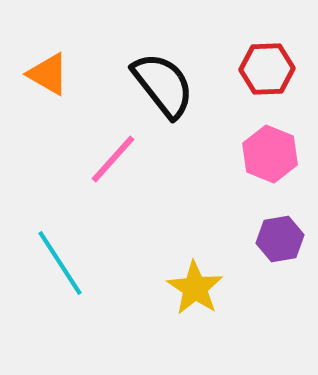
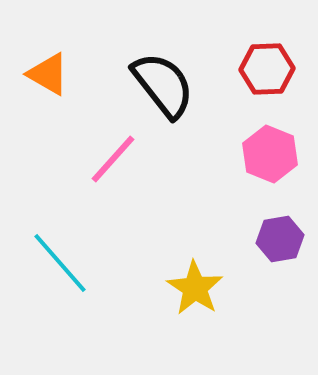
cyan line: rotated 8 degrees counterclockwise
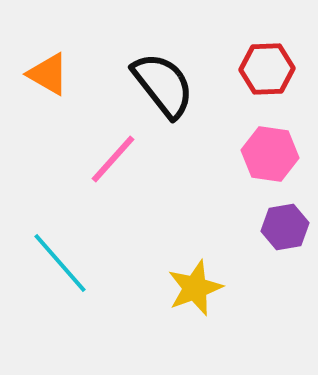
pink hexagon: rotated 14 degrees counterclockwise
purple hexagon: moved 5 px right, 12 px up
yellow star: rotated 18 degrees clockwise
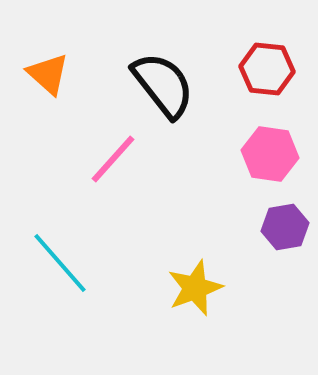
red hexagon: rotated 8 degrees clockwise
orange triangle: rotated 12 degrees clockwise
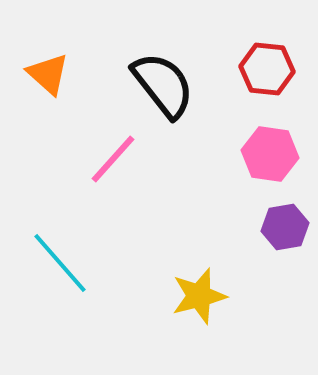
yellow star: moved 4 px right, 8 px down; rotated 6 degrees clockwise
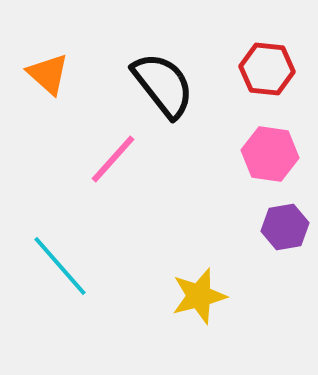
cyan line: moved 3 px down
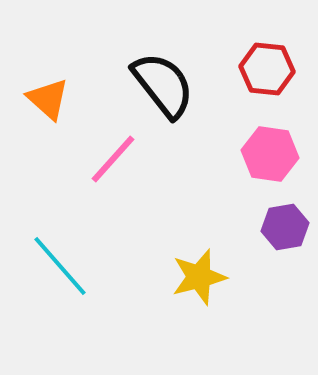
orange triangle: moved 25 px down
yellow star: moved 19 px up
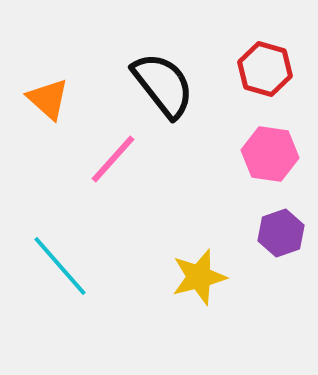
red hexagon: moved 2 px left; rotated 10 degrees clockwise
purple hexagon: moved 4 px left, 6 px down; rotated 9 degrees counterclockwise
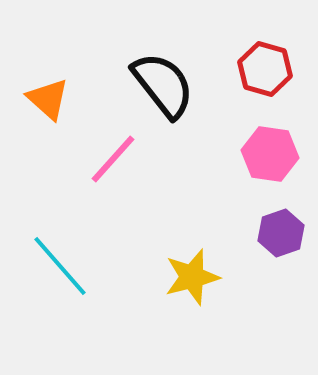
yellow star: moved 7 px left
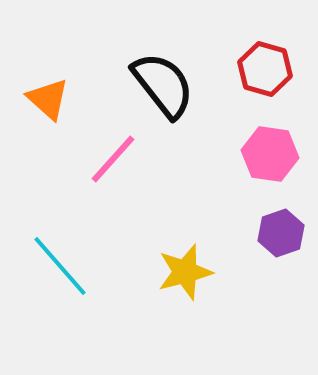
yellow star: moved 7 px left, 5 px up
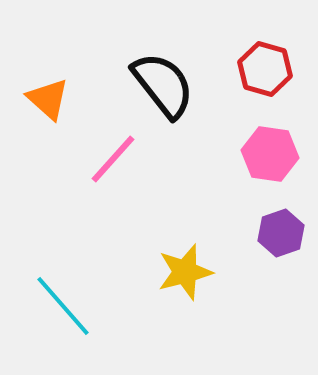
cyan line: moved 3 px right, 40 px down
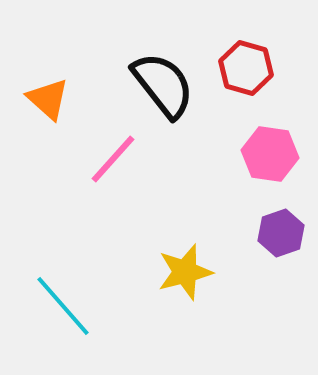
red hexagon: moved 19 px left, 1 px up
